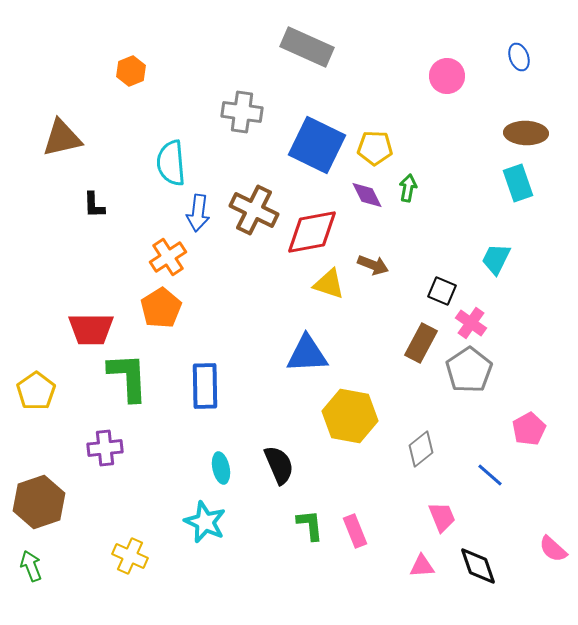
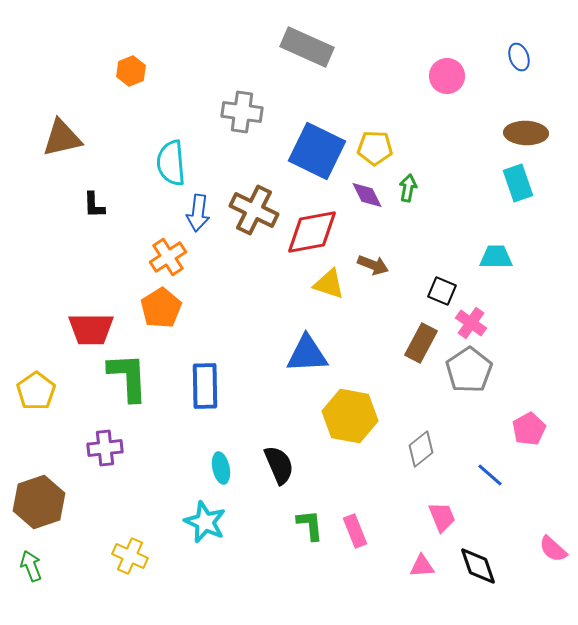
blue square at (317, 145): moved 6 px down
cyan trapezoid at (496, 259): moved 2 px up; rotated 64 degrees clockwise
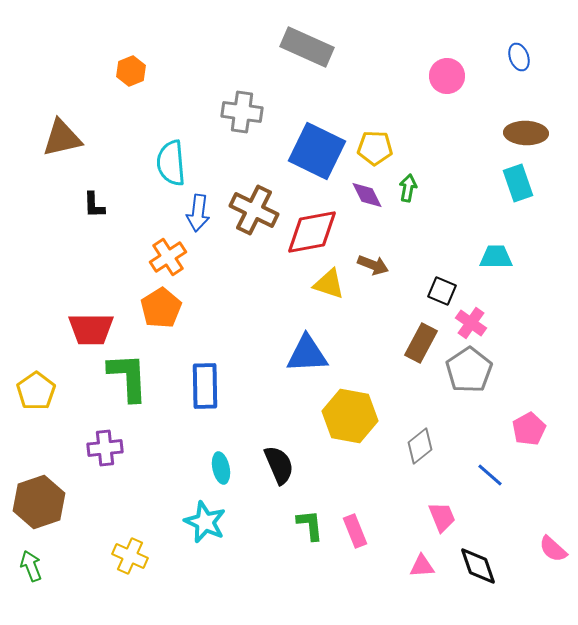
gray diamond at (421, 449): moved 1 px left, 3 px up
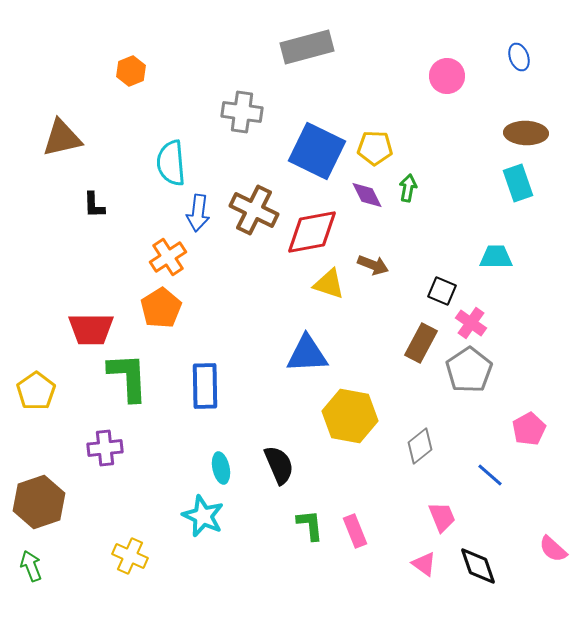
gray rectangle at (307, 47): rotated 39 degrees counterclockwise
cyan star at (205, 522): moved 2 px left, 6 px up
pink triangle at (422, 566): moved 2 px right, 2 px up; rotated 40 degrees clockwise
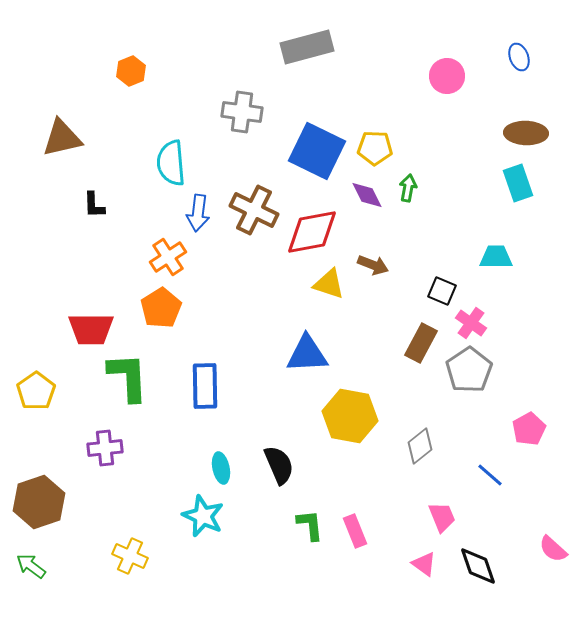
green arrow at (31, 566): rotated 32 degrees counterclockwise
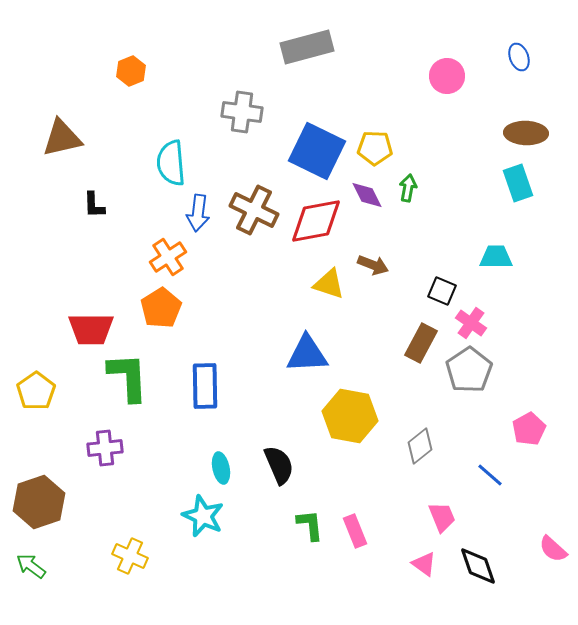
red diamond at (312, 232): moved 4 px right, 11 px up
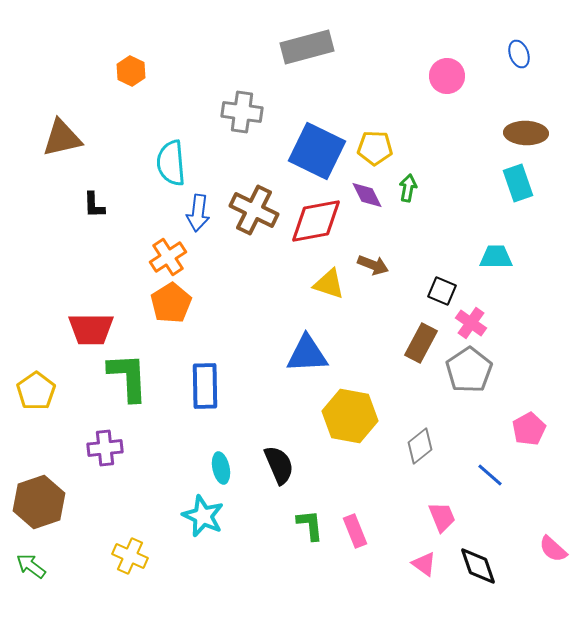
blue ellipse at (519, 57): moved 3 px up
orange hexagon at (131, 71): rotated 12 degrees counterclockwise
orange pentagon at (161, 308): moved 10 px right, 5 px up
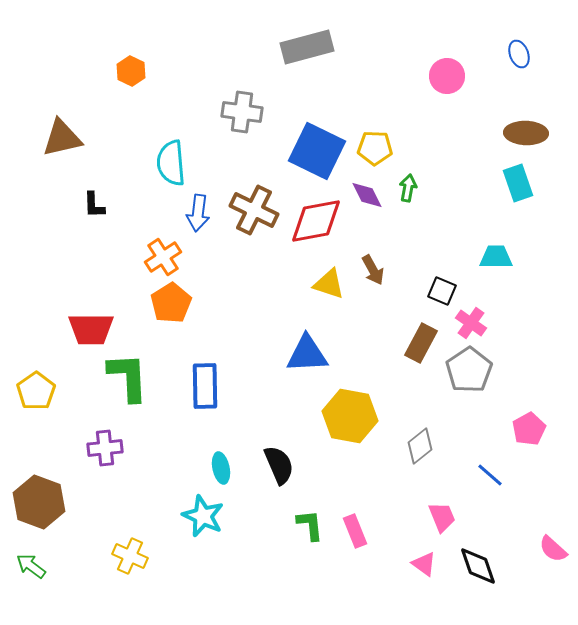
orange cross at (168, 257): moved 5 px left
brown arrow at (373, 265): moved 5 px down; rotated 40 degrees clockwise
brown hexagon at (39, 502): rotated 21 degrees counterclockwise
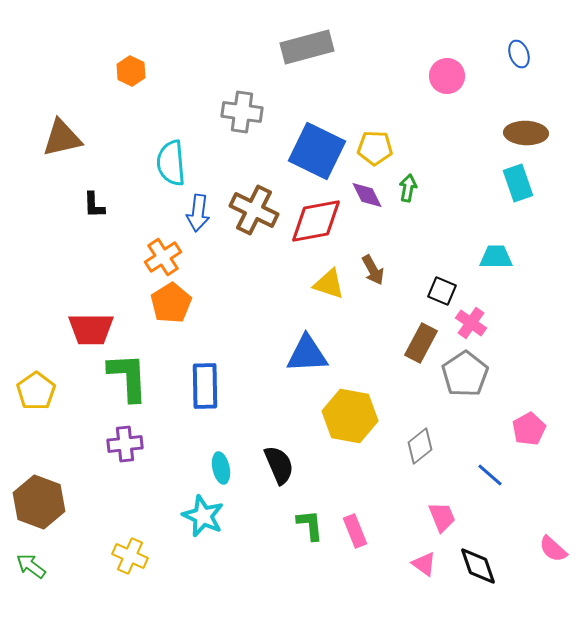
gray pentagon at (469, 370): moved 4 px left, 4 px down
purple cross at (105, 448): moved 20 px right, 4 px up
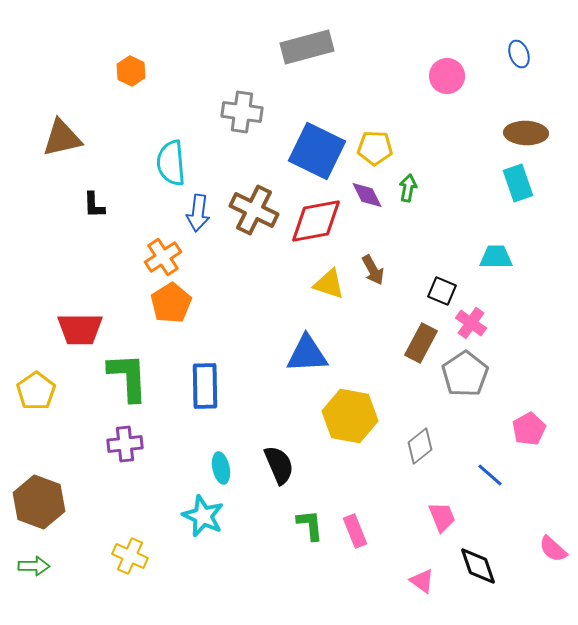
red trapezoid at (91, 329): moved 11 px left
pink triangle at (424, 564): moved 2 px left, 17 px down
green arrow at (31, 566): moved 3 px right; rotated 144 degrees clockwise
